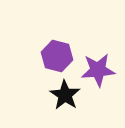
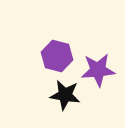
black star: rotated 24 degrees counterclockwise
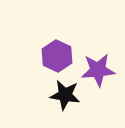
purple hexagon: rotated 12 degrees clockwise
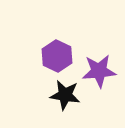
purple star: moved 1 px right, 1 px down
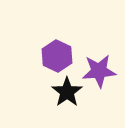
black star: moved 2 px right, 3 px up; rotated 28 degrees clockwise
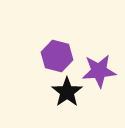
purple hexagon: rotated 12 degrees counterclockwise
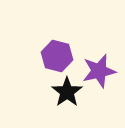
purple star: rotated 8 degrees counterclockwise
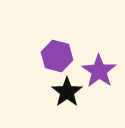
purple star: rotated 24 degrees counterclockwise
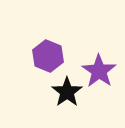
purple hexagon: moved 9 px left; rotated 8 degrees clockwise
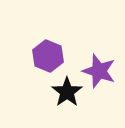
purple star: rotated 16 degrees counterclockwise
